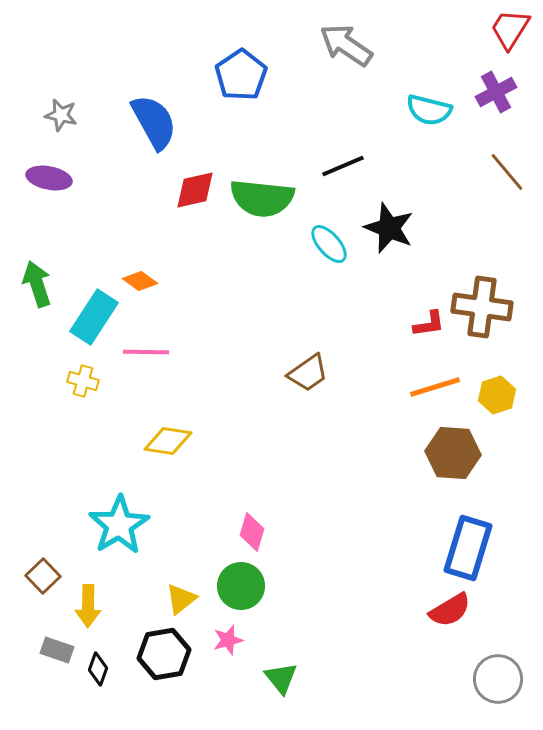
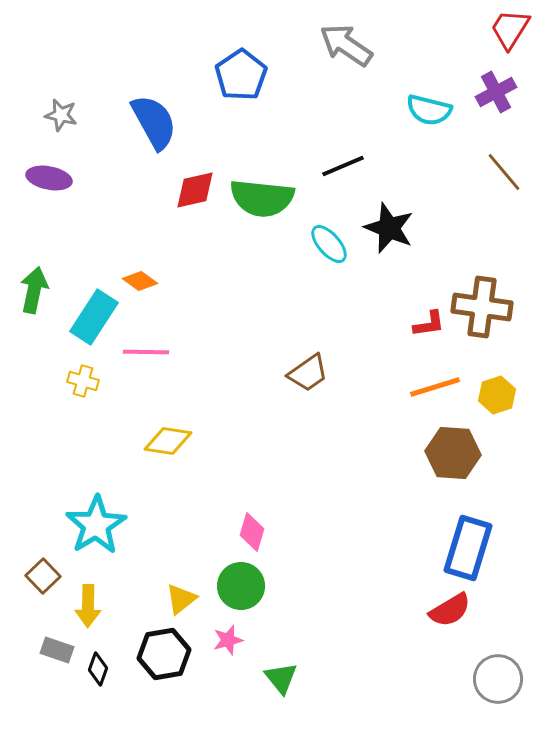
brown line: moved 3 px left
green arrow: moved 3 px left, 6 px down; rotated 30 degrees clockwise
cyan star: moved 23 px left
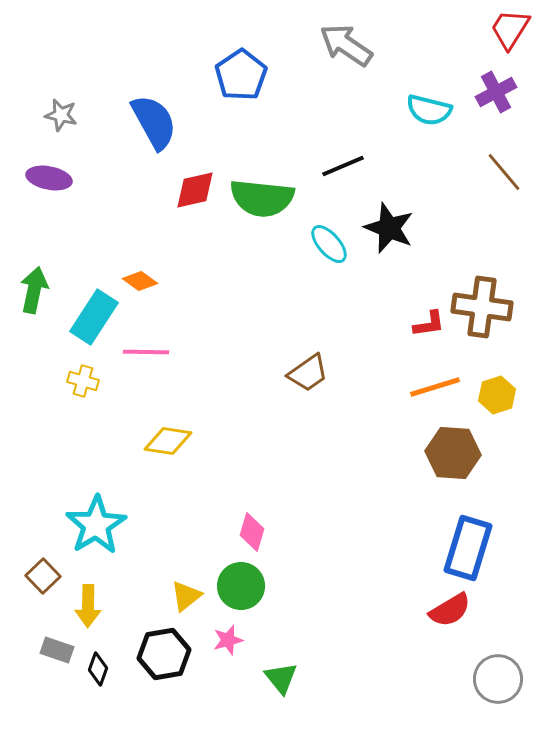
yellow triangle: moved 5 px right, 3 px up
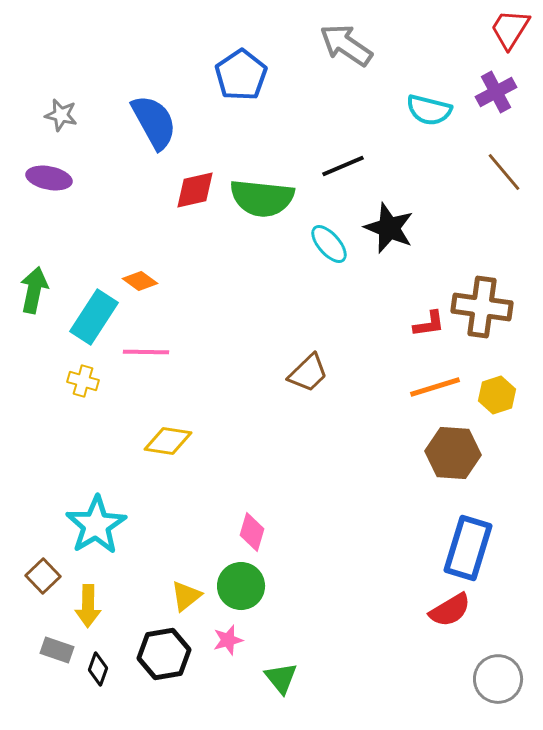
brown trapezoid: rotated 9 degrees counterclockwise
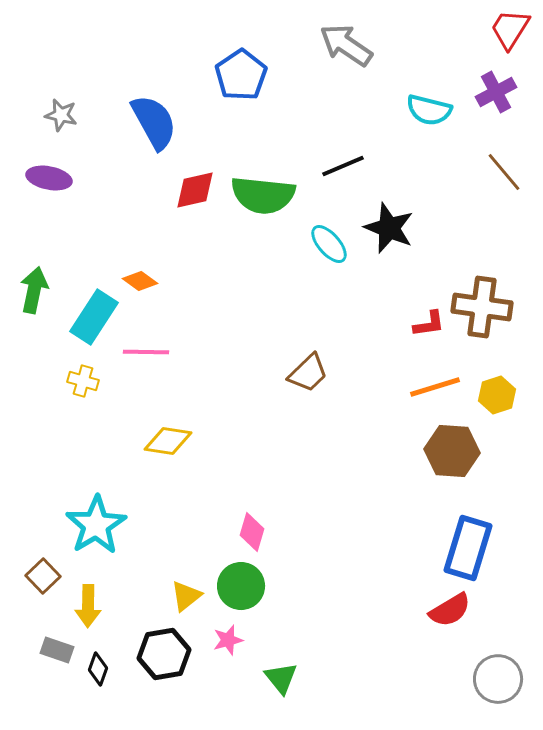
green semicircle: moved 1 px right, 3 px up
brown hexagon: moved 1 px left, 2 px up
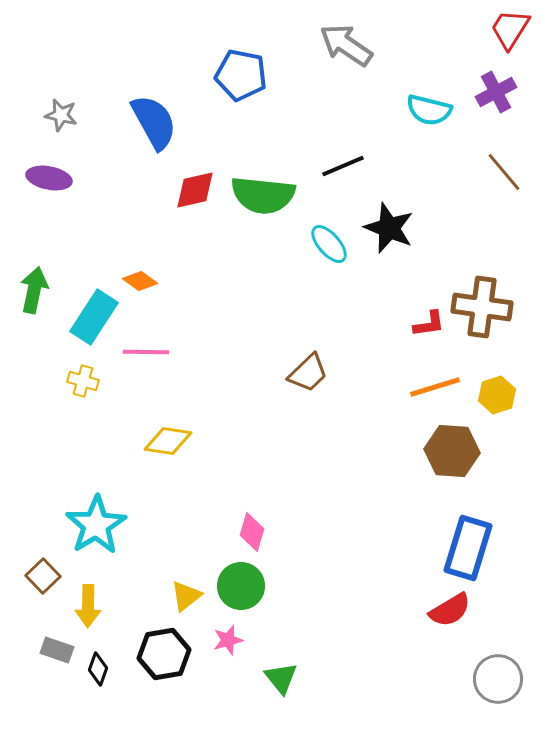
blue pentagon: rotated 27 degrees counterclockwise
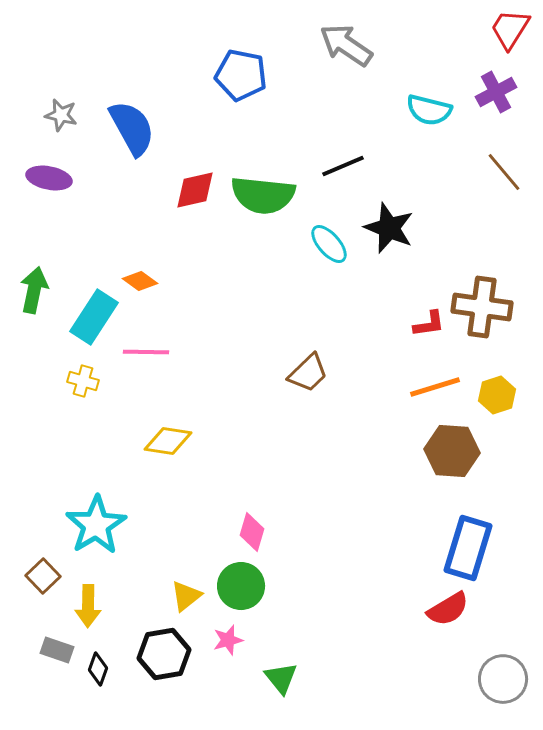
blue semicircle: moved 22 px left, 6 px down
red semicircle: moved 2 px left, 1 px up
gray circle: moved 5 px right
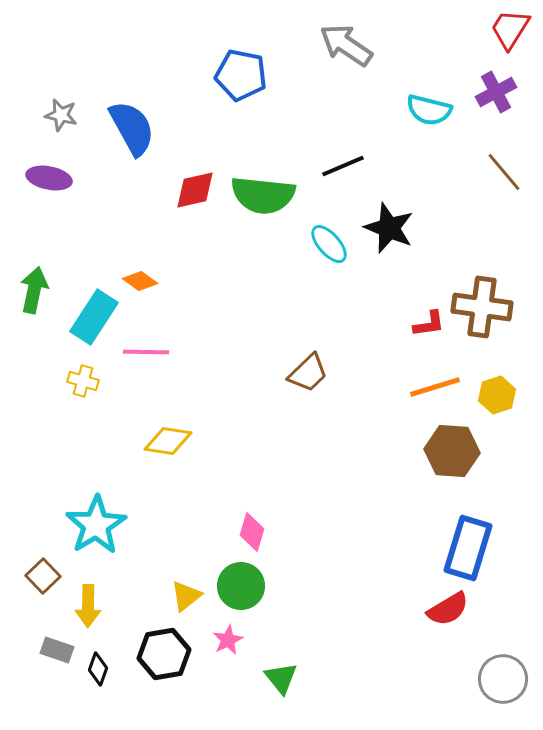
pink star: rotated 12 degrees counterclockwise
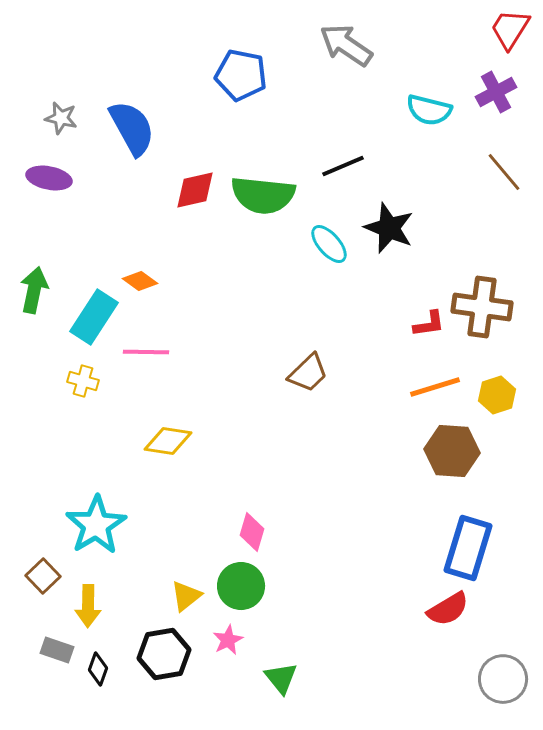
gray star: moved 3 px down
